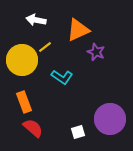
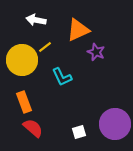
cyan L-shape: rotated 30 degrees clockwise
purple circle: moved 5 px right, 5 px down
white square: moved 1 px right
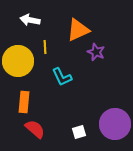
white arrow: moved 6 px left
yellow line: rotated 56 degrees counterclockwise
yellow circle: moved 4 px left, 1 px down
orange rectangle: rotated 25 degrees clockwise
red semicircle: moved 2 px right, 1 px down
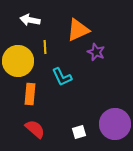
orange rectangle: moved 6 px right, 8 px up
